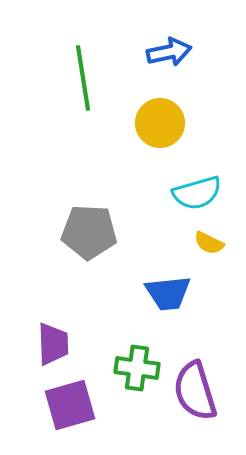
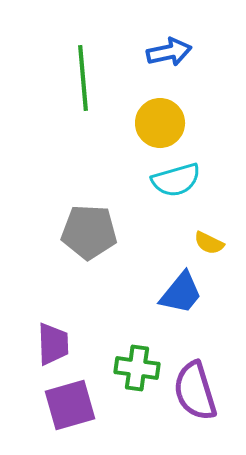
green line: rotated 4 degrees clockwise
cyan semicircle: moved 21 px left, 13 px up
blue trapezoid: moved 13 px right; rotated 45 degrees counterclockwise
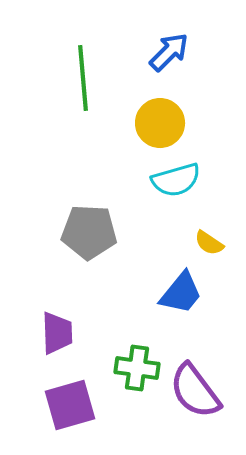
blue arrow: rotated 33 degrees counterclockwise
yellow semicircle: rotated 8 degrees clockwise
purple trapezoid: moved 4 px right, 11 px up
purple semicircle: rotated 20 degrees counterclockwise
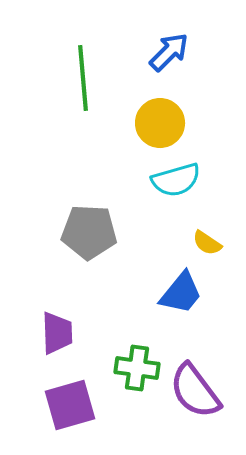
yellow semicircle: moved 2 px left
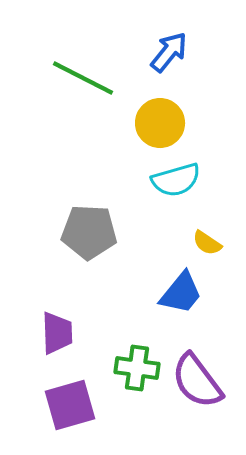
blue arrow: rotated 6 degrees counterclockwise
green line: rotated 58 degrees counterclockwise
purple semicircle: moved 2 px right, 10 px up
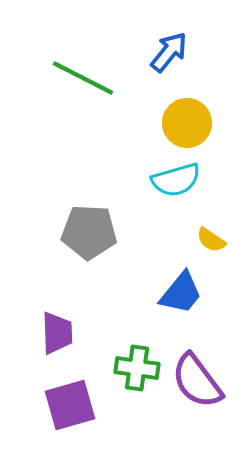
yellow circle: moved 27 px right
yellow semicircle: moved 4 px right, 3 px up
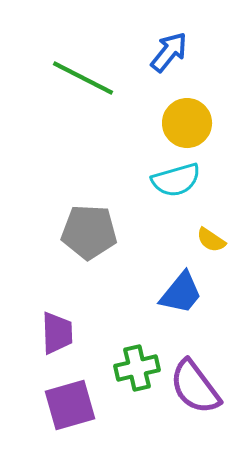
green cross: rotated 21 degrees counterclockwise
purple semicircle: moved 2 px left, 6 px down
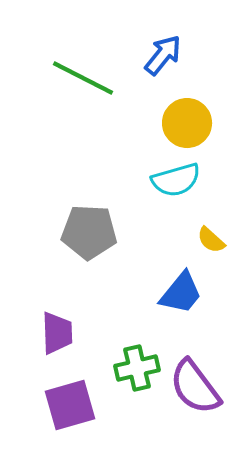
blue arrow: moved 6 px left, 3 px down
yellow semicircle: rotated 8 degrees clockwise
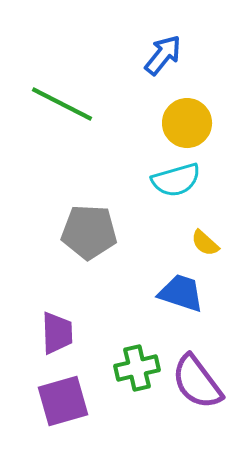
green line: moved 21 px left, 26 px down
yellow semicircle: moved 6 px left, 3 px down
blue trapezoid: rotated 111 degrees counterclockwise
purple semicircle: moved 2 px right, 5 px up
purple square: moved 7 px left, 4 px up
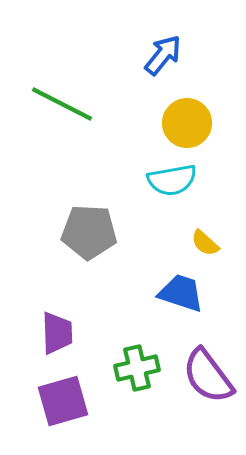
cyan semicircle: moved 4 px left; rotated 6 degrees clockwise
purple semicircle: moved 11 px right, 6 px up
